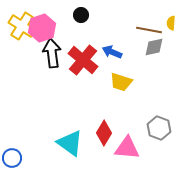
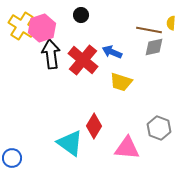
black arrow: moved 1 px left, 1 px down
red diamond: moved 10 px left, 7 px up
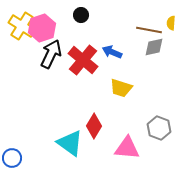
black arrow: rotated 32 degrees clockwise
yellow trapezoid: moved 6 px down
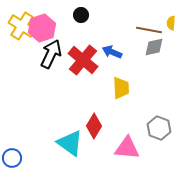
yellow trapezoid: rotated 110 degrees counterclockwise
